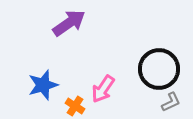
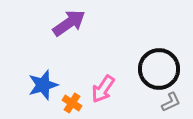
orange cross: moved 3 px left, 3 px up
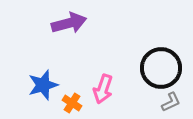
purple arrow: rotated 20 degrees clockwise
black circle: moved 2 px right, 1 px up
pink arrow: rotated 16 degrees counterclockwise
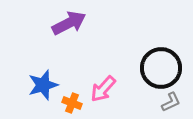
purple arrow: rotated 12 degrees counterclockwise
pink arrow: rotated 24 degrees clockwise
orange cross: rotated 12 degrees counterclockwise
